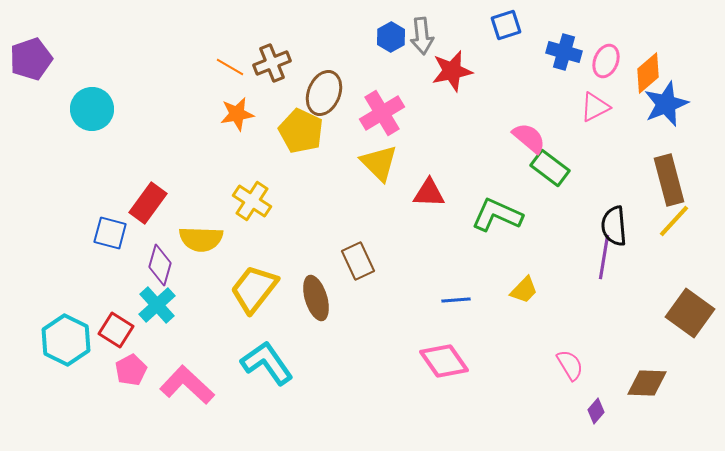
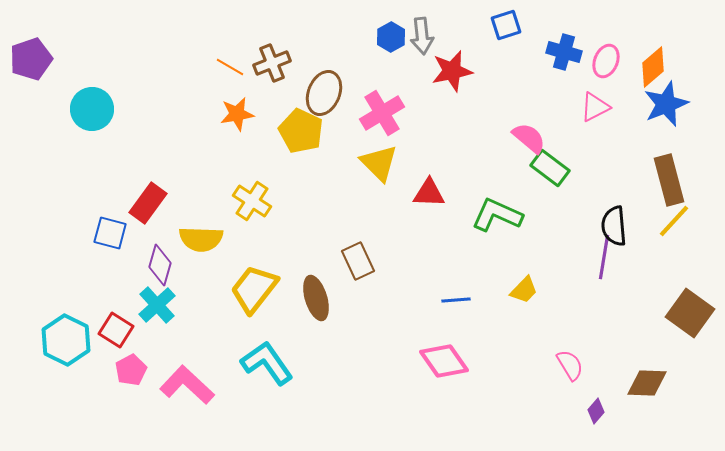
orange diamond at (648, 73): moved 5 px right, 6 px up
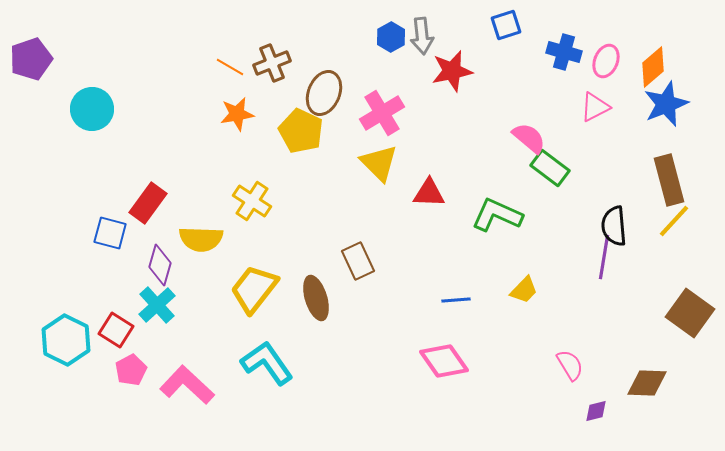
purple diamond at (596, 411): rotated 35 degrees clockwise
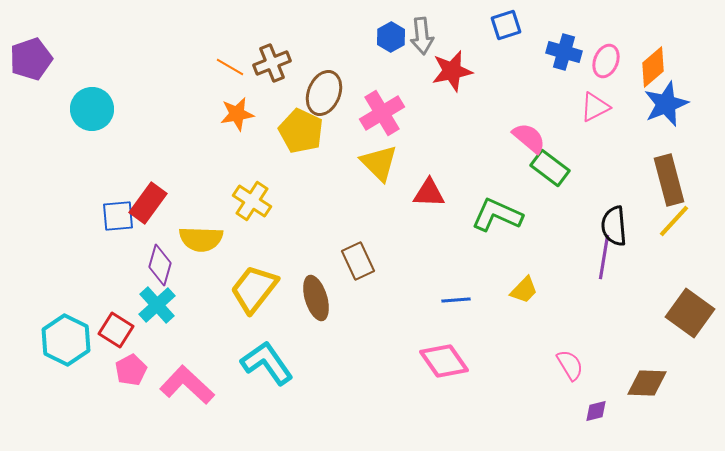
blue square at (110, 233): moved 8 px right, 17 px up; rotated 20 degrees counterclockwise
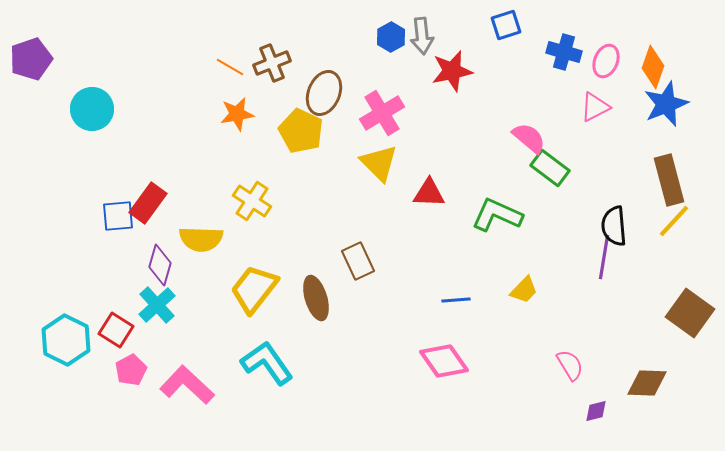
orange diamond at (653, 67): rotated 30 degrees counterclockwise
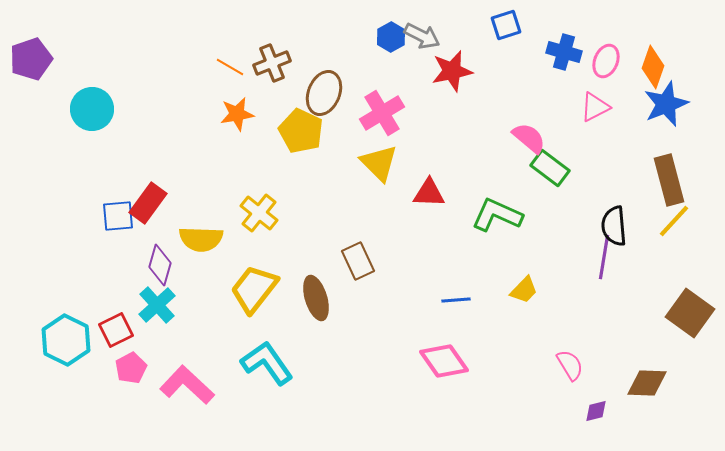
gray arrow at (422, 36): rotated 57 degrees counterclockwise
yellow cross at (252, 201): moved 7 px right, 12 px down; rotated 6 degrees clockwise
red square at (116, 330): rotated 32 degrees clockwise
pink pentagon at (131, 370): moved 2 px up
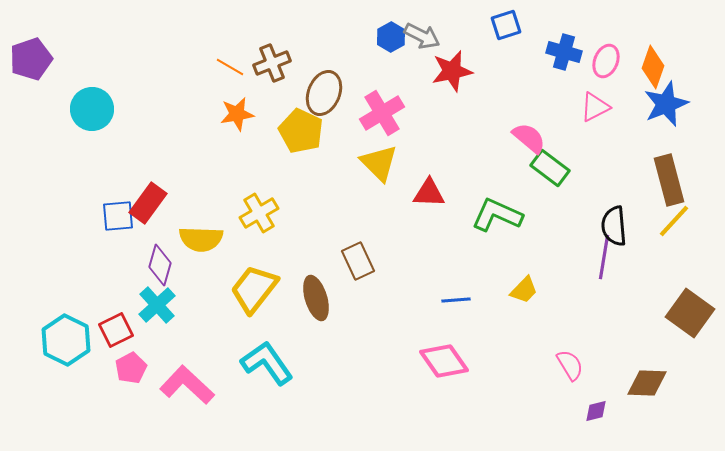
yellow cross at (259, 213): rotated 21 degrees clockwise
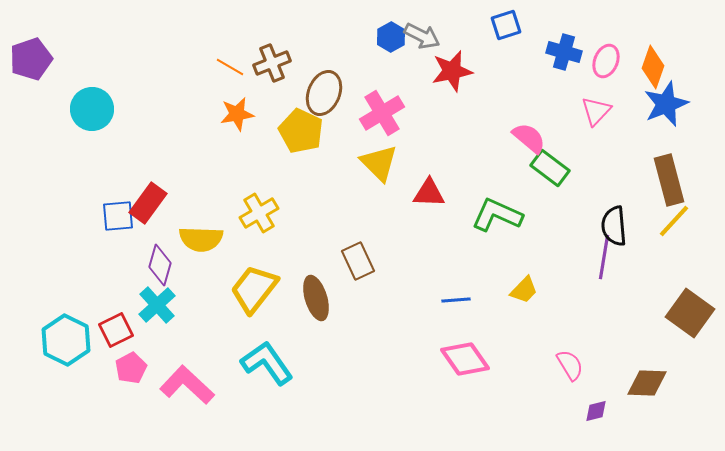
pink triangle at (595, 107): moved 1 px right, 4 px down; rotated 20 degrees counterclockwise
pink diamond at (444, 361): moved 21 px right, 2 px up
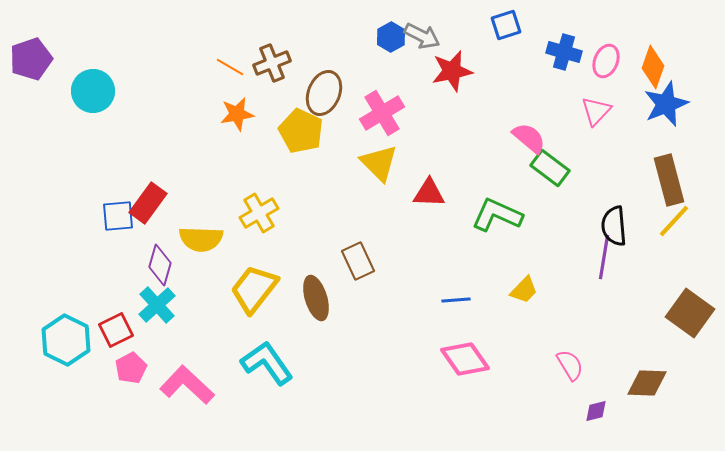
cyan circle at (92, 109): moved 1 px right, 18 px up
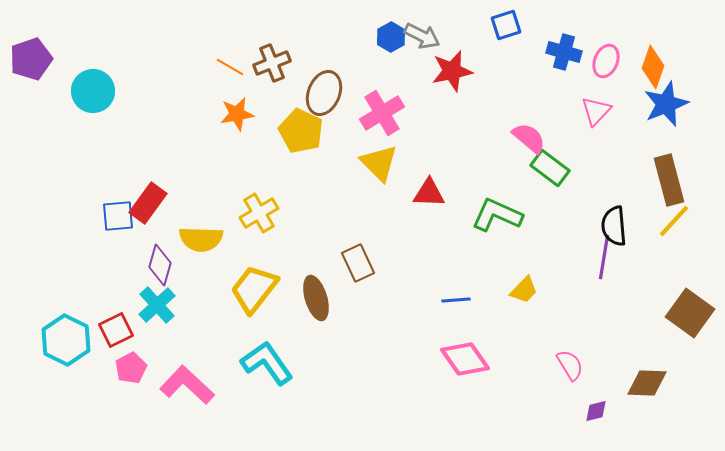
brown rectangle at (358, 261): moved 2 px down
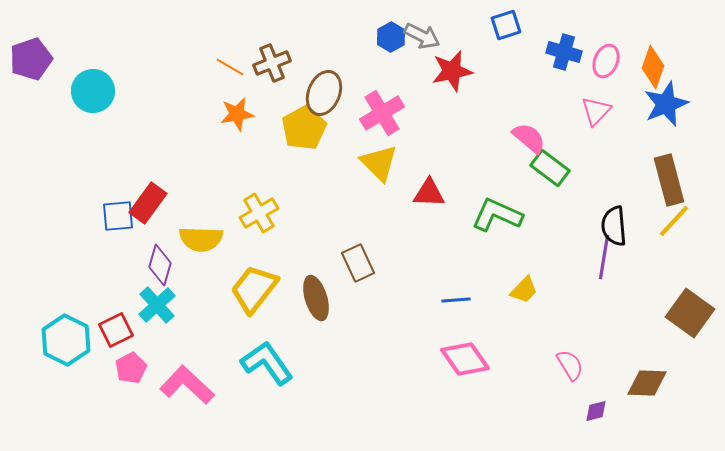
yellow pentagon at (301, 131): moved 3 px right, 3 px up; rotated 18 degrees clockwise
